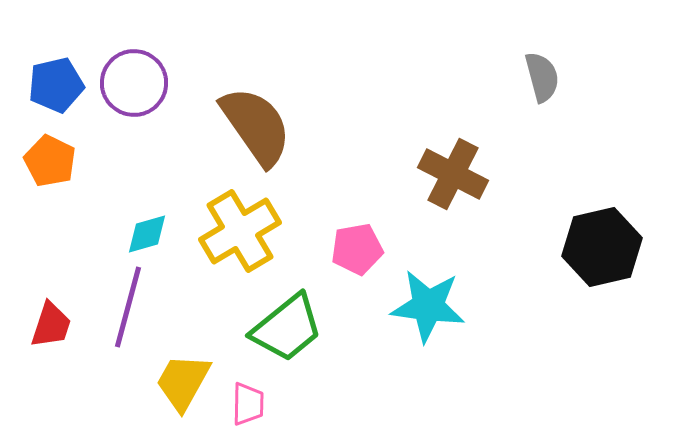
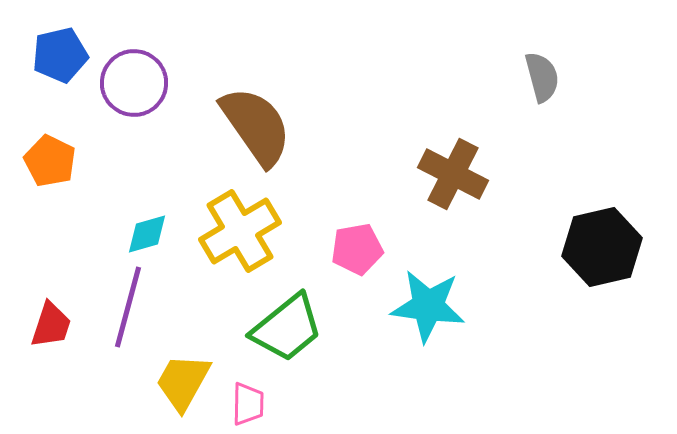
blue pentagon: moved 4 px right, 30 px up
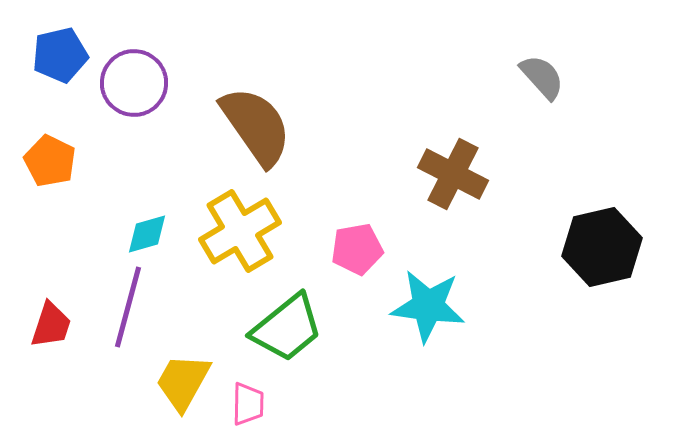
gray semicircle: rotated 27 degrees counterclockwise
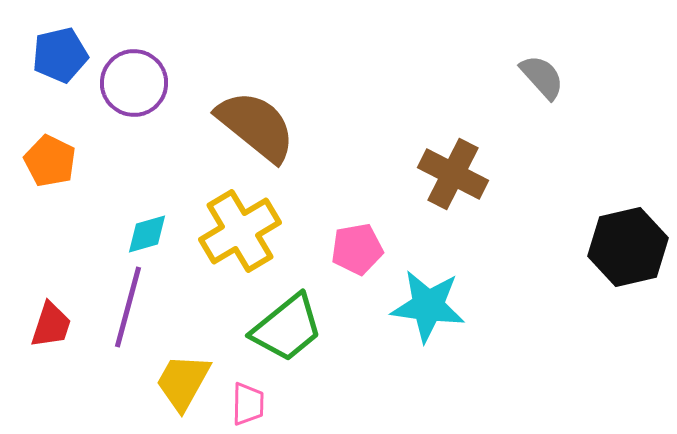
brown semicircle: rotated 16 degrees counterclockwise
black hexagon: moved 26 px right
